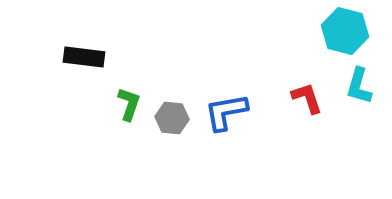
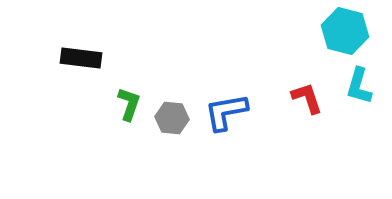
black rectangle: moved 3 px left, 1 px down
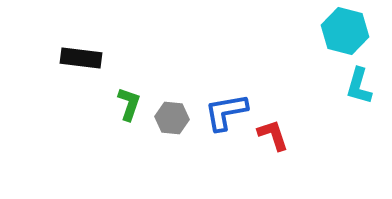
red L-shape: moved 34 px left, 37 px down
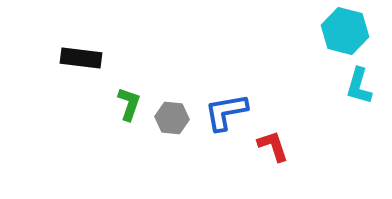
red L-shape: moved 11 px down
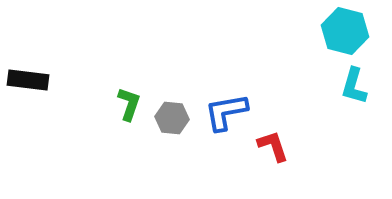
black rectangle: moved 53 px left, 22 px down
cyan L-shape: moved 5 px left
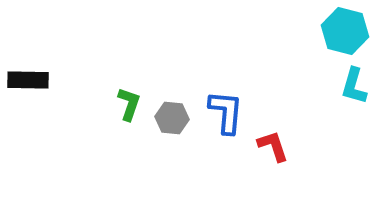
black rectangle: rotated 6 degrees counterclockwise
blue L-shape: rotated 105 degrees clockwise
